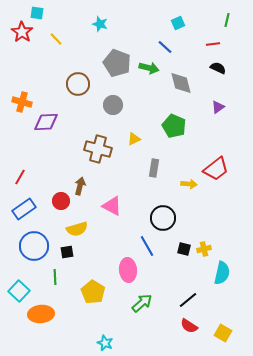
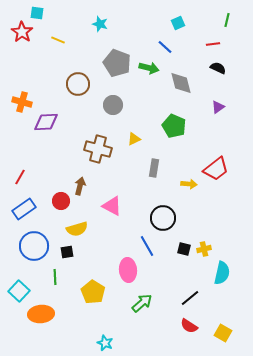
yellow line at (56, 39): moved 2 px right, 1 px down; rotated 24 degrees counterclockwise
black line at (188, 300): moved 2 px right, 2 px up
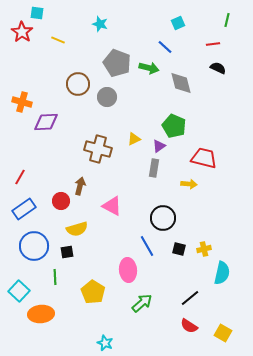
gray circle at (113, 105): moved 6 px left, 8 px up
purple triangle at (218, 107): moved 59 px left, 39 px down
red trapezoid at (216, 169): moved 12 px left, 11 px up; rotated 128 degrees counterclockwise
black square at (184, 249): moved 5 px left
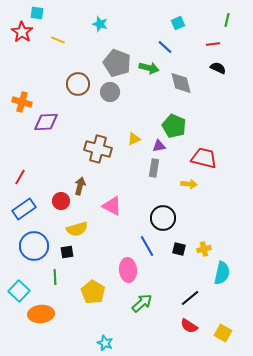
gray circle at (107, 97): moved 3 px right, 5 px up
purple triangle at (159, 146): rotated 24 degrees clockwise
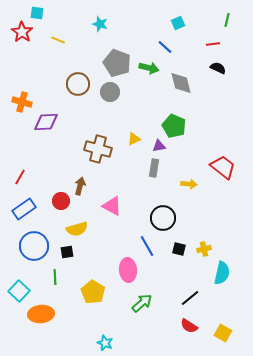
red trapezoid at (204, 158): moved 19 px right, 9 px down; rotated 24 degrees clockwise
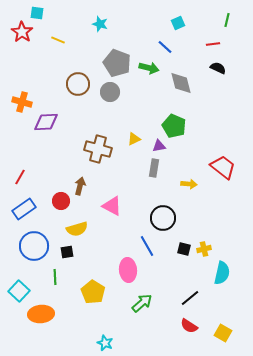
black square at (179, 249): moved 5 px right
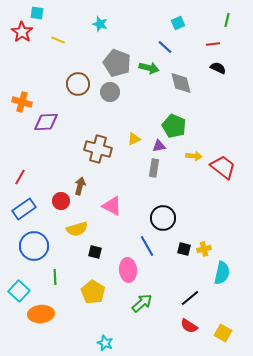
yellow arrow at (189, 184): moved 5 px right, 28 px up
black square at (67, 252): moved 28 px right; rotated 24 degrees clockwise
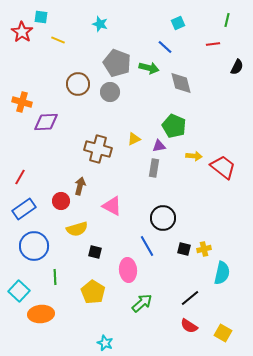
cyan square at (37, 13): moved 4 px right, 4 px down
black semicircle at (218, 68): moved 19 px right, 1 px up; rotated 91 degrees clockwise
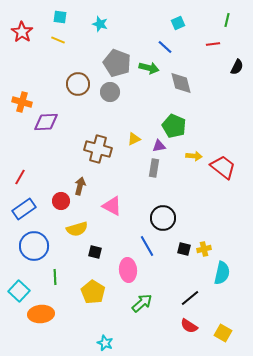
cyan square at (41, 17): moved 19 px right
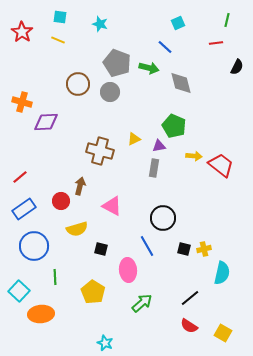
red line at (213, 44): moved 3 px right, 1 px up
brown cross at (98, 149): moved 2 px right, 2 px down
red trapezoid at (223, 167): moved 2 px left, 2 px up
red line at (20, 177): rotated 21 degrees clockwise
black square at (95, 252): moved 6 px right, 3 px up
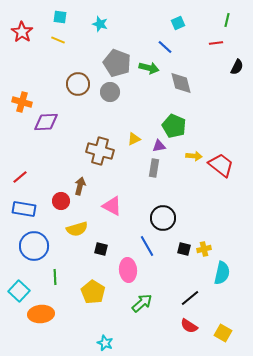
blue rectangle at (24, 209): rotated 45 degrees clockwise
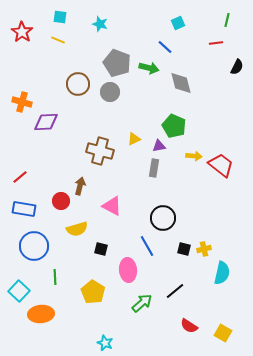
black line at (190, 298): moved 15 px left, 7 px up
